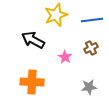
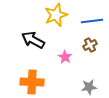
blue line: moved 1 px down
brown cross: moved 1 px left, 3 px up
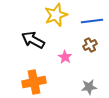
orange cross: moved 2 px right; rotated 15 degrees counterclockwise
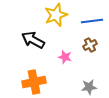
pink star: rotated 16 degrees counterclockwise
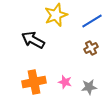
blue line: rotated 25 degrees counterclockwise
brown cross: moved 1 px right, 3 px down
pink star: moved 25 px down
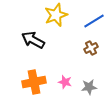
blue line: moved 2 px right
